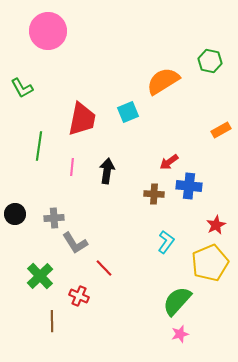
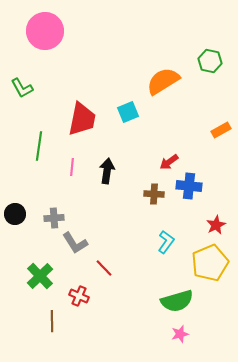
pink circle: moved 3 px left
green semicircle: rotated 148 degrees counterclockwise
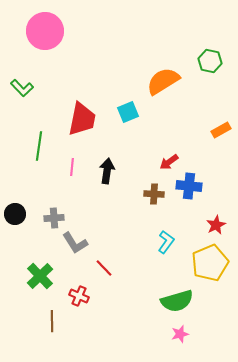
green L-shape: rotated 15 degrees counterclockwise
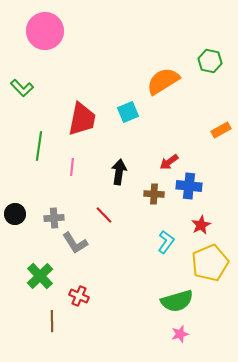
black arrow: moved 12 px right, 1 px down
red star: moved 15 px left
red line: moved 53 px up
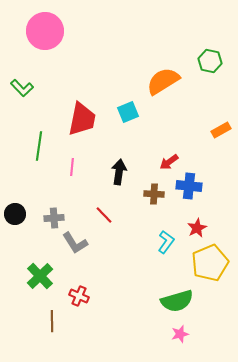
red star: moved 4 px left, 3 px down
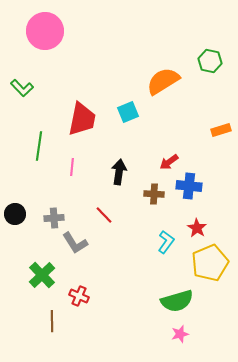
orange rectangle: rotated 12 degrees clockwise
red star: rotated 12 degrees counterclockwise
green cross: moved 2 px right, 1 px up
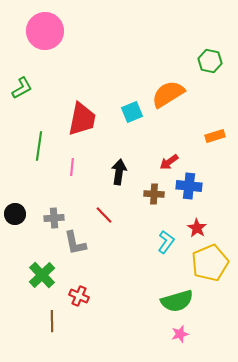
orange semicircle: moved 5 px right, 13 px down
green L-shape: rotated 75 degrees counterclockwise
cyan square: moved 4 px right
orange rectangle: moved 6 px left, 6 px down
gray L-shape: rotated 20 degrees clockwise
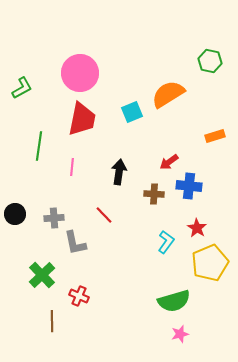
pink circle: moved 35 px right, 42 px down
green semicircle: moved 3 px left
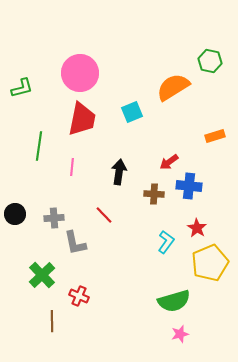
green L-shape: rotated 15 degrees clockwise
orange semicircle: moved 5 px right, 7 px up
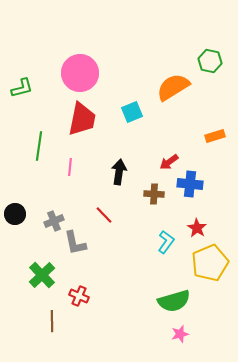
pink line: moved 2 px left
blue cross: moved 1 px right, 2 px up
gray cross: moved 3 px down; rotated 18 degrees counterclockwise
